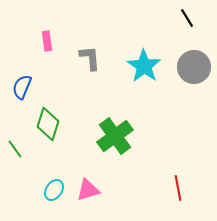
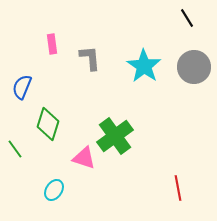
pink rectangle: moved 5 px right, 3 px down
pink triangle: moved 4 px left, 32 px up; rotated 35 degrees clockwise
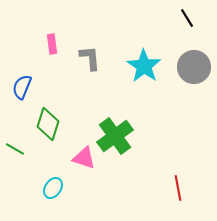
green line: rotated 24 degrees counterclockwise
cyan ellipse: moved 1 px left, 2 px up
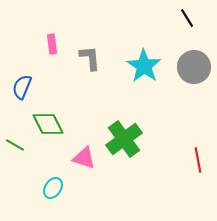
green diamond: rotated 44 degrees counterclockwise
green cross: moved 9 px right, 3 px down
green line: moved 4 px up
red line: moved 20 px right, 28 px up
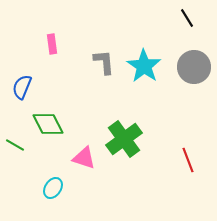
gray L-shape: moved 14 px right, 4 px down
red line: moved 10 px left; rotated 10 degrees counterclockwise
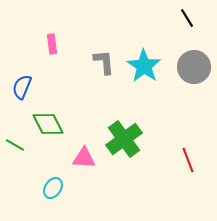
pink triangle: rotated 15 degrees counterclockwise
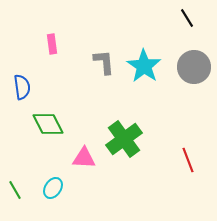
blue semicircle: rotated 150 degrees clockwise
green line: moved 45 px down; rotated 30 degrees clockwise
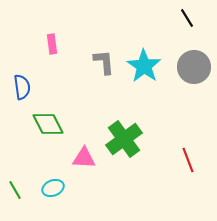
cyan ellipse: rotated 35 degrees clockwise
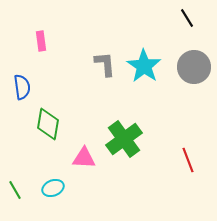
pink rectangle: moved 11 px left, 3 px up
gray L-shape: moved 1 px right, 2 px down
green diamond: rotated 36 degrees clockwise
